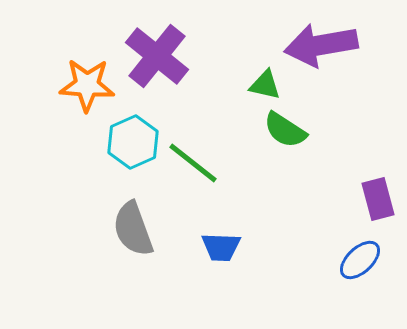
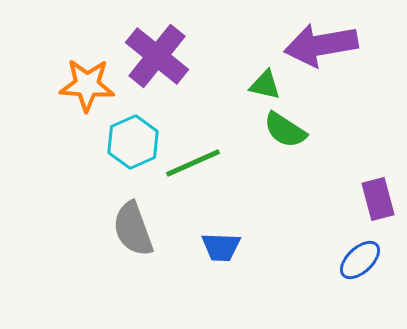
green line: rotated 62 degrees counterclockwise
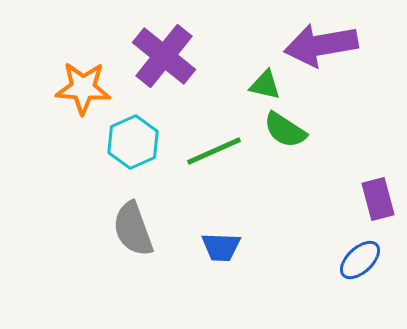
purple cross: moved 7 px right
orange star: moved 4 px left, 3 px down
green line: moved 21 px right, 12 px up
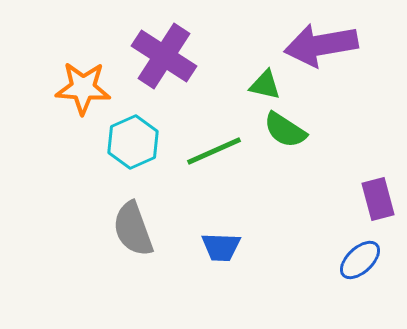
purple cross: rotated 6 degrees counterclockwise
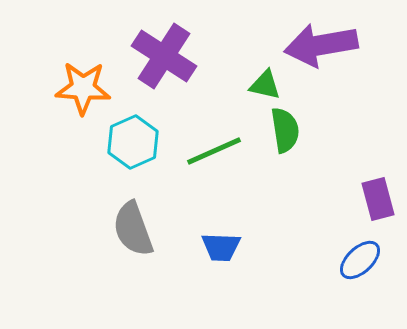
green semicircle: rotated 132 degrees counterclockwise
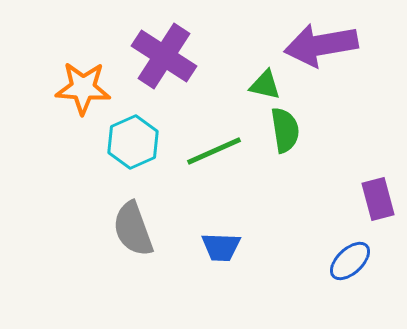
blue ellipse: moved 10 px left, 1 px down
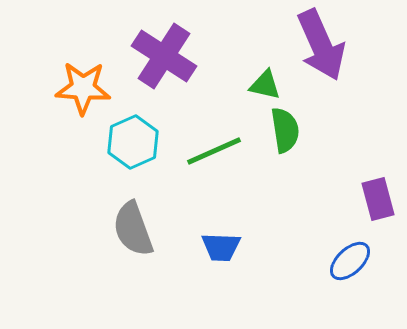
purple arrow: rotated 104 degrees counterclockwise
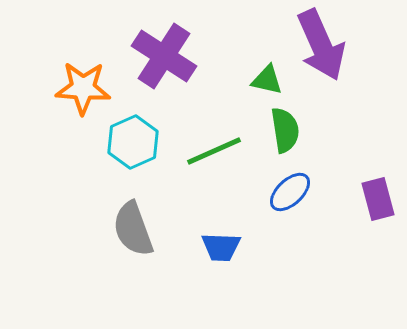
green triangle: moved 2 px right, 5 px up
blue ellipse: moved 60 px left, 69 px up
